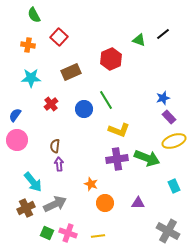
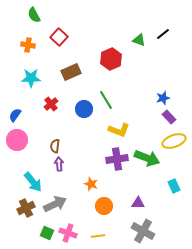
orange circle: moved 1 px left, 3 px down
gray cross: moved 25 px left
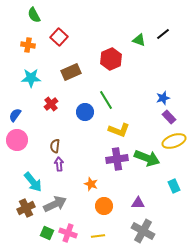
blue circle: moved 1 px right, 3 px down
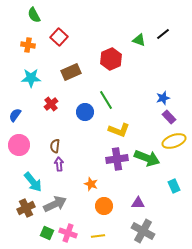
pink circle: moved 2 px right, 5 px down
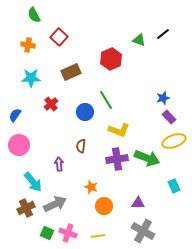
brown semicircle: moved 26 px right
orange star: moved 3 px down
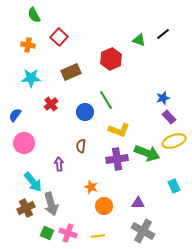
pink circle: moved 5 px right, 2 px up
green arrow: moved 5 px up
gray arrow: moved 4 px left; rotated 100 degrees clockwise
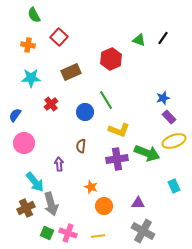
black line: moved 4 px down; rotated 16 degrees counterclockwise
cyan arrow: moved 2 px right
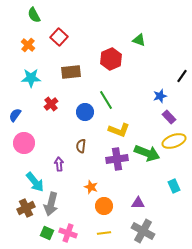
black line: moved 19 px right, 38 px down
orange cross: rotated 32 degrees clockwise
brown rectangle: rotated 18 degrees clockwise
blue star: moved 3 px left, 2 px up
gray arrow: rotated 30 degrees clockwise
yellow line: moved 6 px right, 3 px up
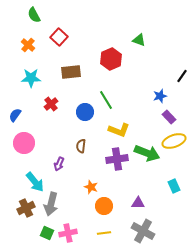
purple arrow: rotated 152 degrees counterclockwise
pink cross: rotated 30 degrees counterclockwise
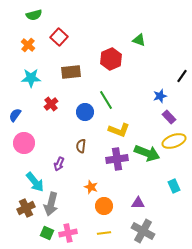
green semicircle: rotated 77 degrees counterclockwise
